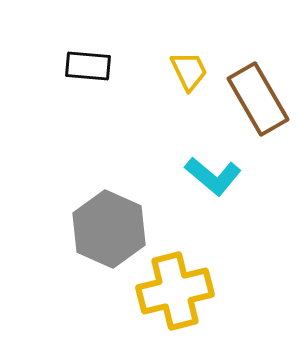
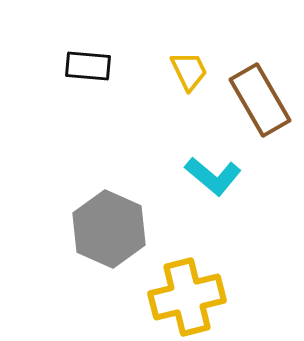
brown rectangle: moved 2 px right, 1 px down
yellow cross: moved 12 px right, 6 px down
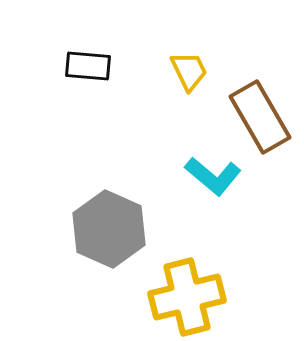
brown rectangle: moved 17 px down
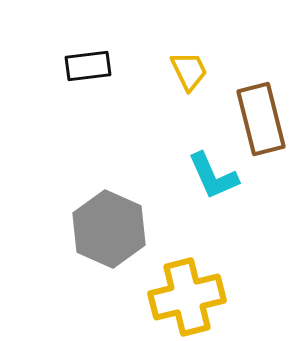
black rectangle: rotated 12 degrees counterclockwise
brown rectangle: moved 1 px right, 2 px down; rotated 16 degrees clockwise
cyan L-shape: rotated 26 degrees clockwise
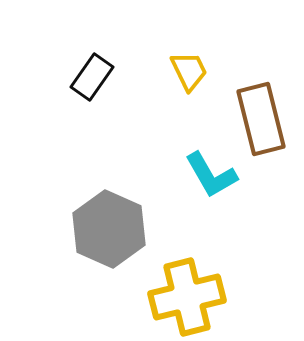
black rectangle: moved 4 px right, 11 px down; rotated 48 degrees counterclockwise
cyan L-shape: moved 2 px left, 1 px up; rotated 6 degrees counterclockwise
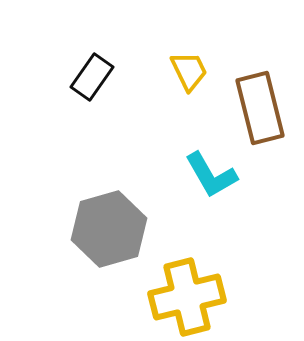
brown rectangle: moved 1 px left, 11 px up
gray hexagon: rotated 20 degrees clockwise
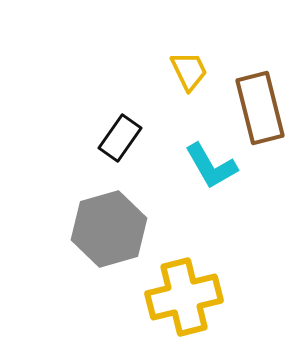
black rectangle: moved 28 px right, 61 px down
cyan L-shape: moved 9 px up
yellow cross: moved 3 px left
